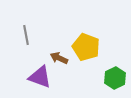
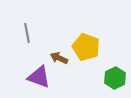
gray line: moved 1 px right, 2 px up
purple triangle: moved 1 px left
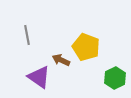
gray line: moved 2 px down
brown arrow: moved 2 px right, 2 px down
purple triangle: rotated 15 degrees clockwise
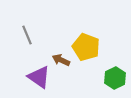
gray line: rotated 12 degrees counterclockwise
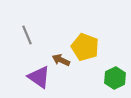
yellow pentagon: moved 1 px left
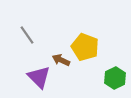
gray line: rotated 12 degrees counterclockwise
purple triangle: rotated 10 degrees clockwise
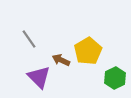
gray line: moved 2 px right, 4 px down
yellow pentagon: moved 3 px right, 4 px down; rotated 20 degrees clockwise
